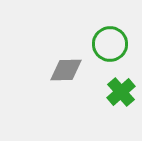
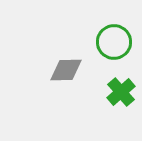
green circle: moved 4 px right, 2 px up
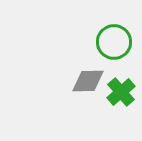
gray diamond: moved 22 px right, 11 px down
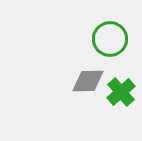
green circle: moved 4 px left, 3 px up
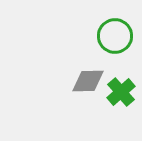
green circle: moved 5 px right, 3 px up
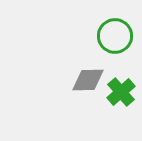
gray diamond: moved 1 px up
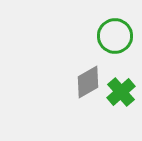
gray diamond: moved 2 px down; rotated 28 degrees counterclockwise
